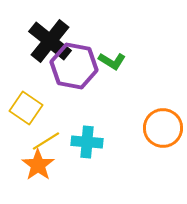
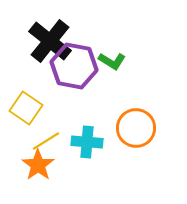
orange circle: moved 27 px left
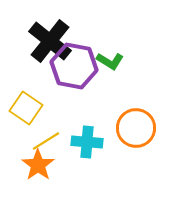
green L-shape: moved 2 px left
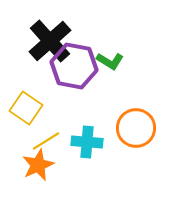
black cross: rotated 9 degrees clockwise
orange star: rotated 12 degrees clockwise
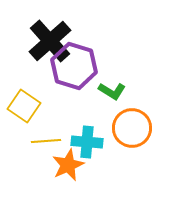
green L-shape: moved 2 px right, 30 px down
purple hexagon: rotated 6 degrees clockwise
yellow square: moved 2 px left, 2 px up
orange circle: moved 4 px left
yellow line: rotated 28 degrees clockwise
orange star: moved 30 px right
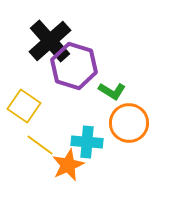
orange circle: moved 3 px left, 5 px up
yellow line: moved 6 px left, 4 px down; rotated 40 degrees clockwise
